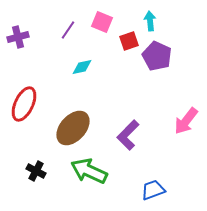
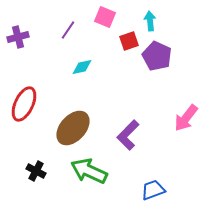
pink square: moved 3 px right, 5 px up
pink arrow: moved 3 px up
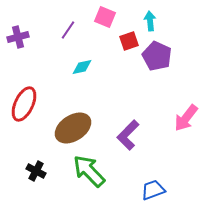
brown ellipse: rotated 15 degrees clockwise
green arrow: rotated 21 degrees clockwise
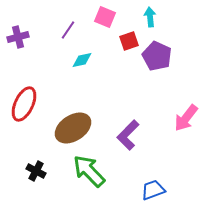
cyan arrow: moved 4 px up
cyan diamond: moved 7 px up
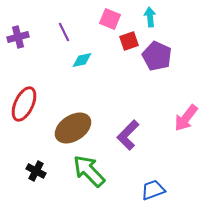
pink square: moved 5 px right, 2 px down
purple line: moved 4 px left, 2 px down; rotated 60 degrees counterclockwise
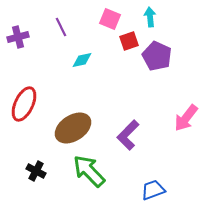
purple line: moved 3 px left, 5 px up
